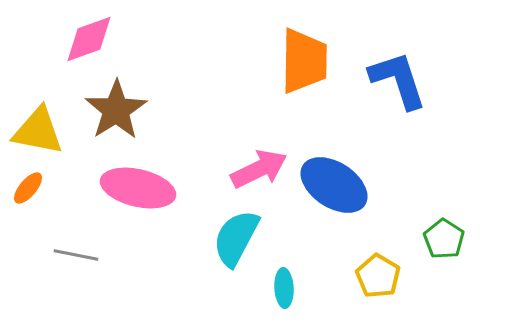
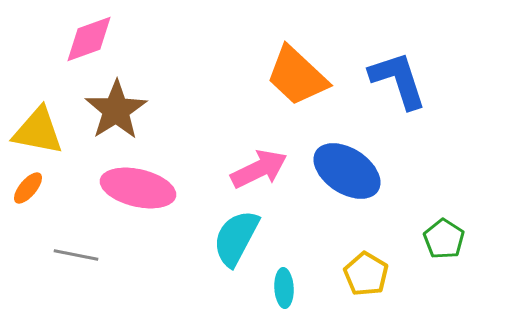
orange trapezoid: moved 7 px left, 15 px down; rotated 132 degrees clockwise
blue ellipse: moved 13 px right, 14 px up
yellow pentagon: moved 12 px left, 2 px up
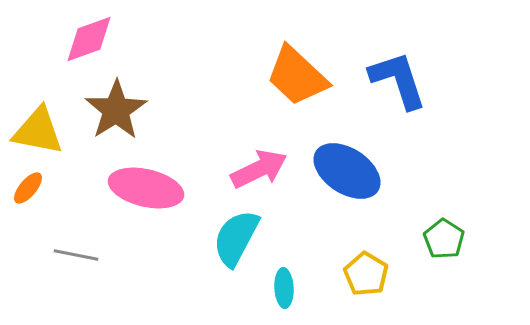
pink ellipse: moved 8 px right
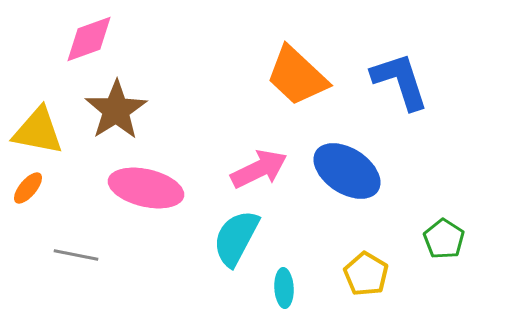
blue L-shape: moved 2 px right, 1 px down
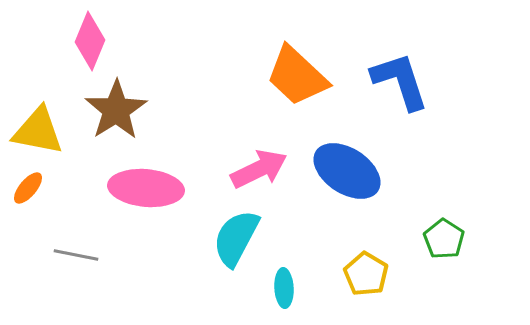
pink diamond: moved 1 px right, 2 px down; rotated 48 degrees counterclockwise
pink ellipse: rotated 8 degrees counterclockwise
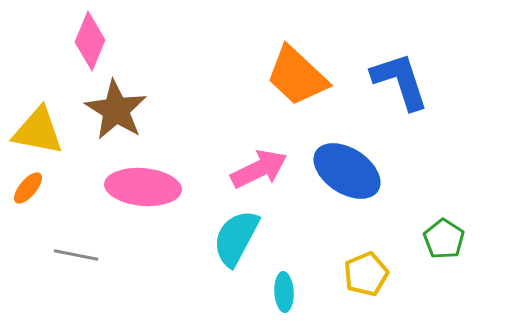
brown star: rotated 8 degrees counterclockwise
pink ellipse: moved 3 px left, 1 px up
yellow pentagon: rotated 18 degrees clockwise
cyan ellipse: moved 4 px down
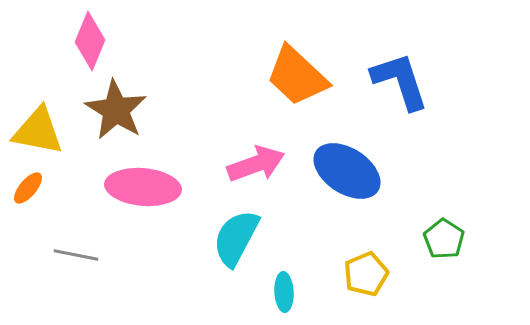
pink arrow: moved 3 px left, 5 px up; rotated 6 degrees clockwise
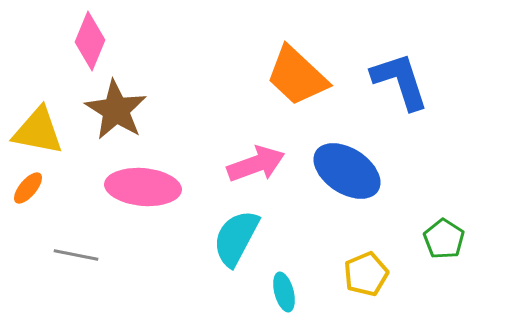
cyan ellipse: rotated 12 degrees counterclockwise
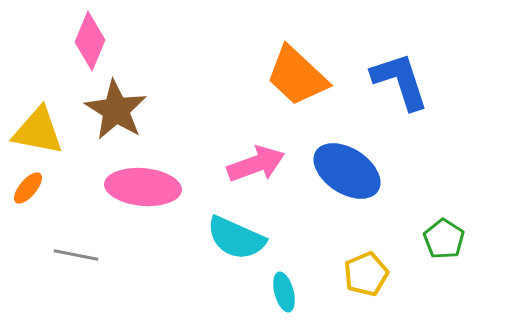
cyan semicircle: rotated 94 degrees counterclockwise
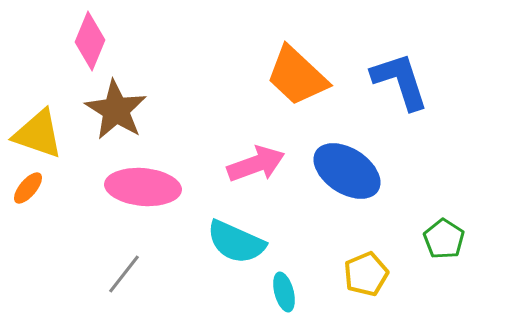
yellow triangle: moved 3 px down; rotated 8 degrees clockwise
cyan semicircle: moved 4 px down
gray line: moved 48 px right, 19 px down; rotated 63 degrees counterclockwise
